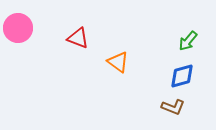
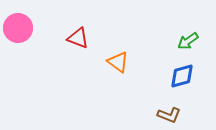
green arrow: rotated 15 degrees clockwise
brown L-shape: moved 4 px left, 8 px down
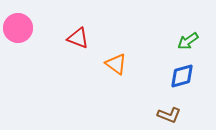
orange triangle: moved 2 px left, 2 px down
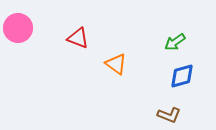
green arrow: moved 13 px left, 1 px down
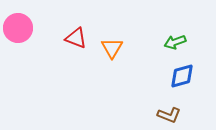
red triangle: moved 2 px left
green arrow: rotated 15 degrees clockwise
orange triangle: moved 4 px left, 16 px up; rotated 25 degrees clockwise
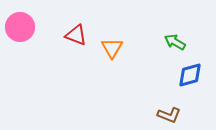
pink circle: moved 2 px right, 1 px up
red triangle: moved 3 px up
green arrow: rotated 50 degrees clockwise
blue diamond: moved 8 px right, 1 px up
